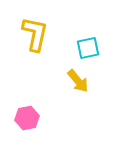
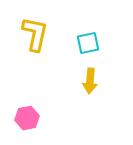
cyan square: moved 5 px up
yellow arrow: moved 12 px right; rotated 45 degrees clockwise
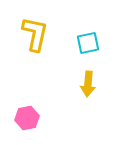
yellow arrow: moved 2 px left, 3 px down
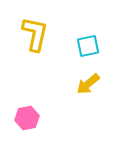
cyan square: moved 3 px down
yellow arrow: rotated 45 degrees clockwise
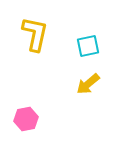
pink hexagon: moved 1 px left, 1 px down
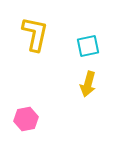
yellow arrow: rotated 35 degrees counterclockwise
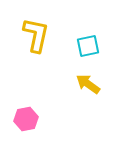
yellow L-shape: moved 1 px right, 1 px down
yellow arrow: rotated 110 degrees clockwise
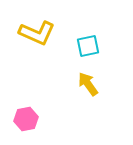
yellow L-shape: moved 1 px right, 2 px up; rotated 102 degrees clockwise
yellow arrow: rotated 20 degrees clockwise
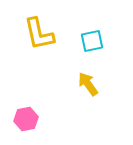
yellow L-shape: moved 2 px right, 1 px down; rotated 54 degrees clockwise
cyan square: moved 4 px right, 5 px up
